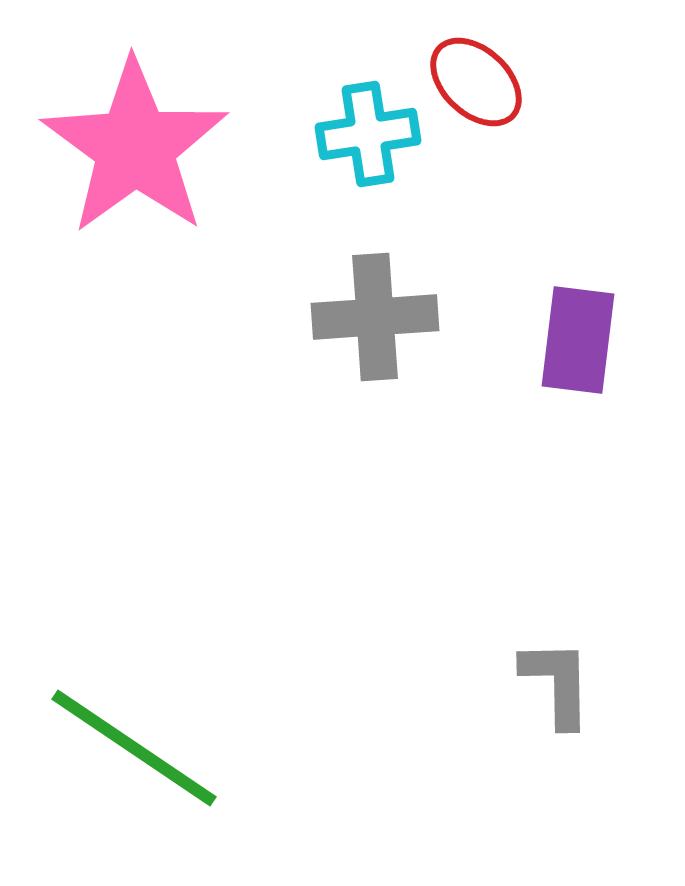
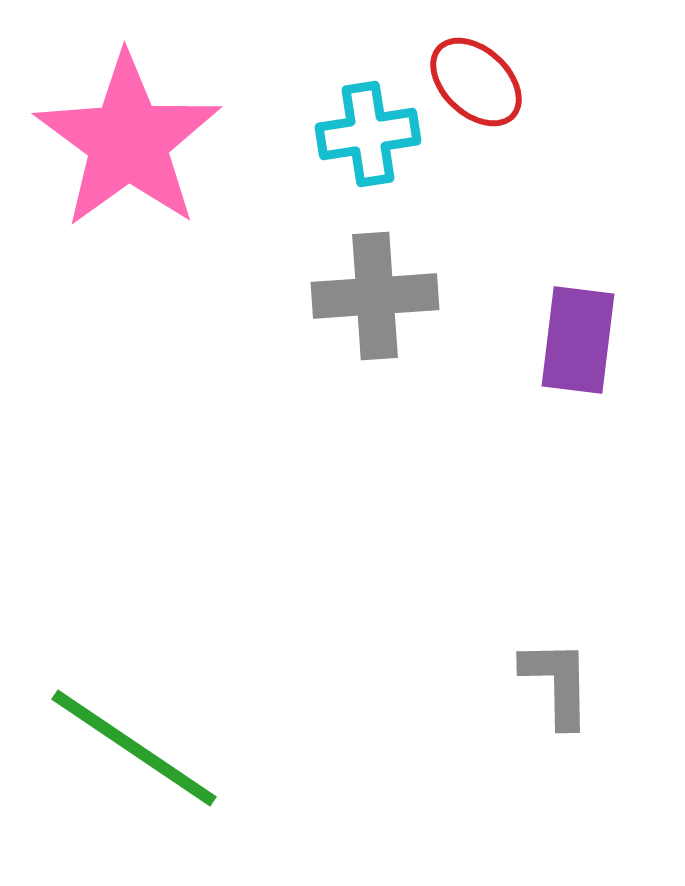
pink star: moved 7 px left, 6 px up
gray cross: moved 21 px up
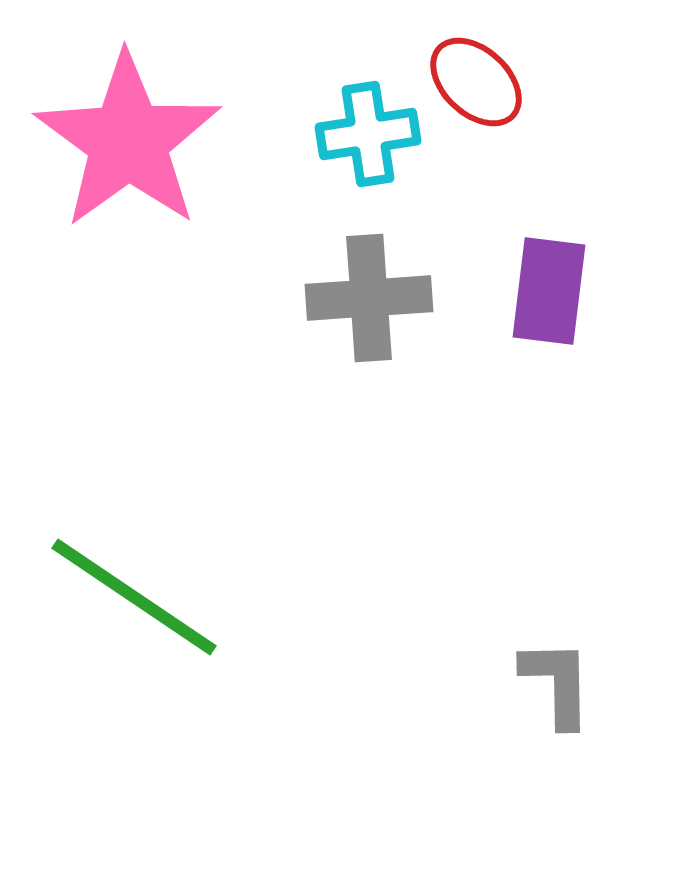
gray cross: moved 6 px left, 2 px down
purple rectangle: moved 29 px left, 49 px up
green line: moved 151 px up
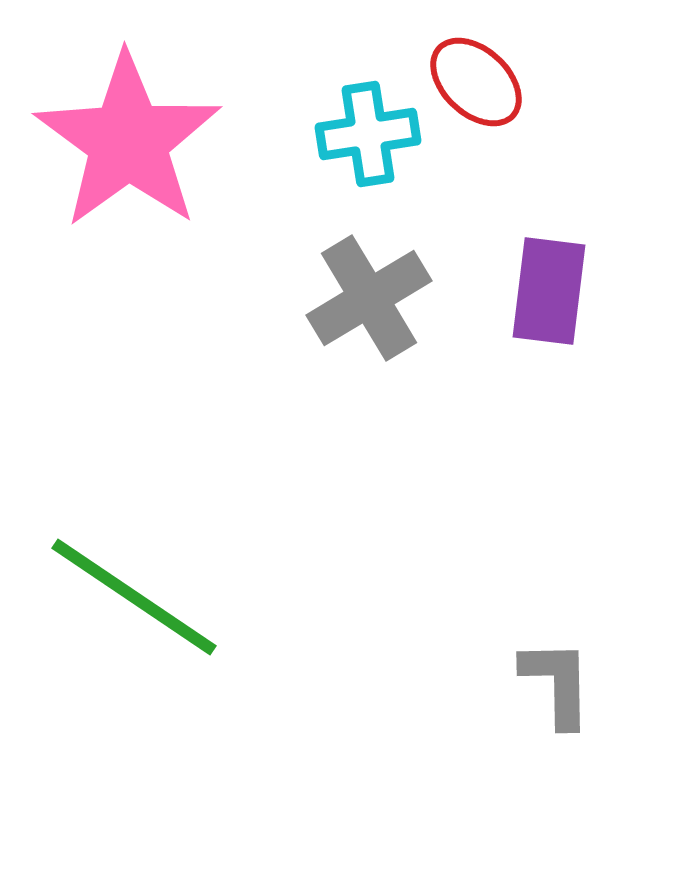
gray cross: rotated 27 degrees counterclockwise
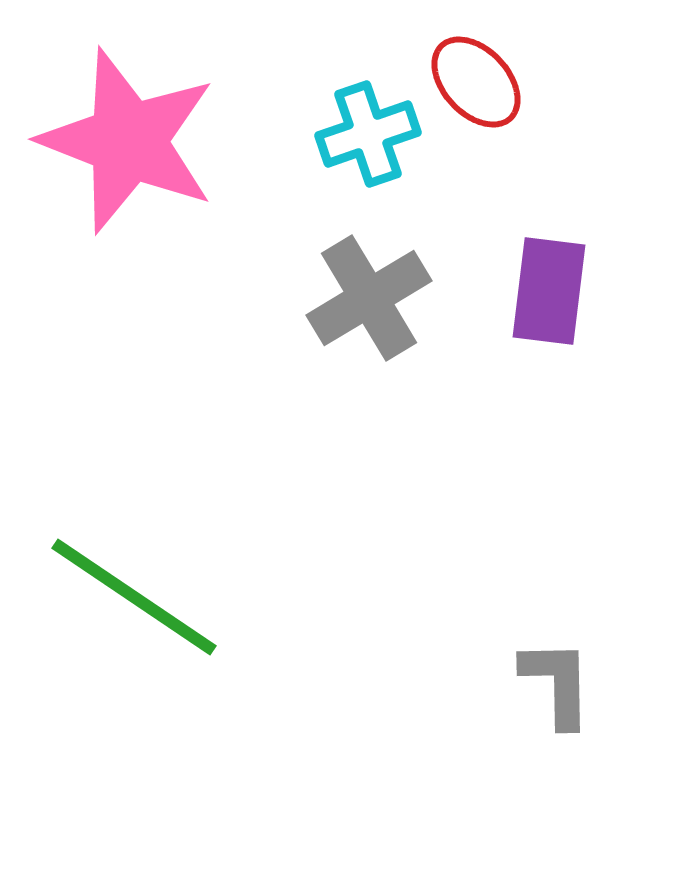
red ellipse: rotated 4 degrees clockwise
cyan cross: rotated 10 degrees counterclockwise
pink star: rotated 15 degrees counterclockwise
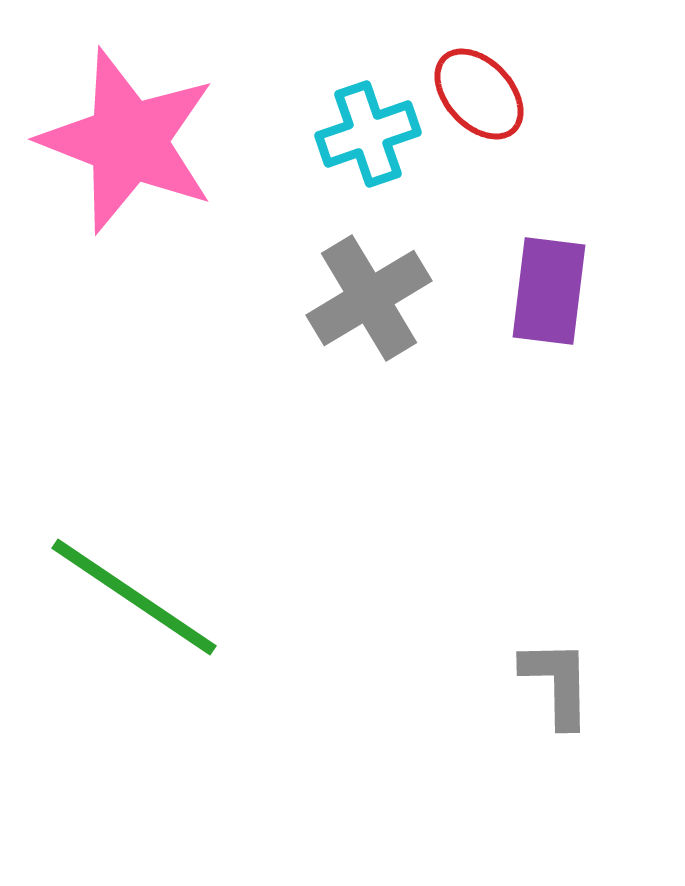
red ellipse: moved 3 px right, 12 px down
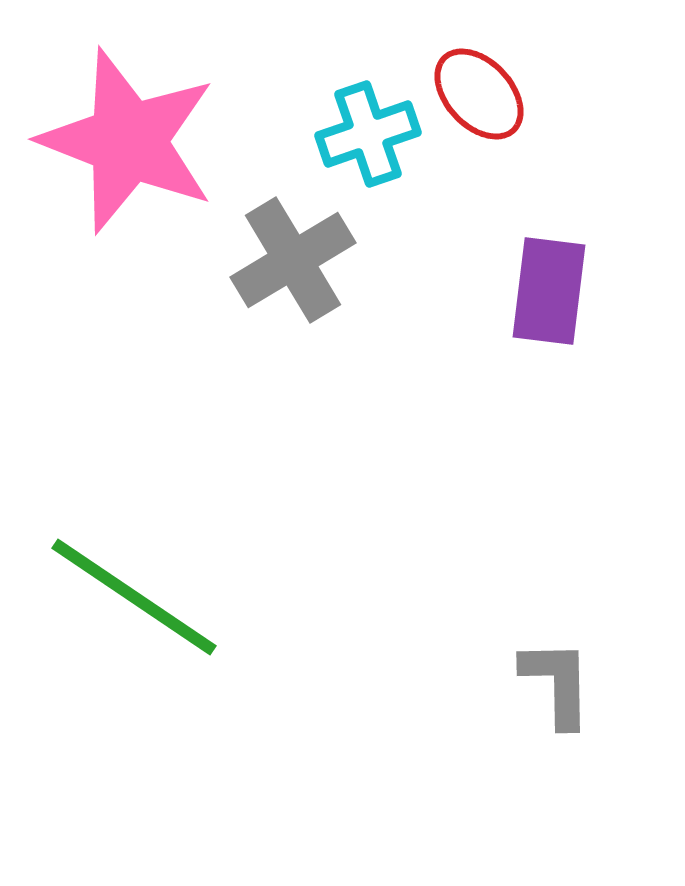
gray cross: moved 76 px left, 38 px up
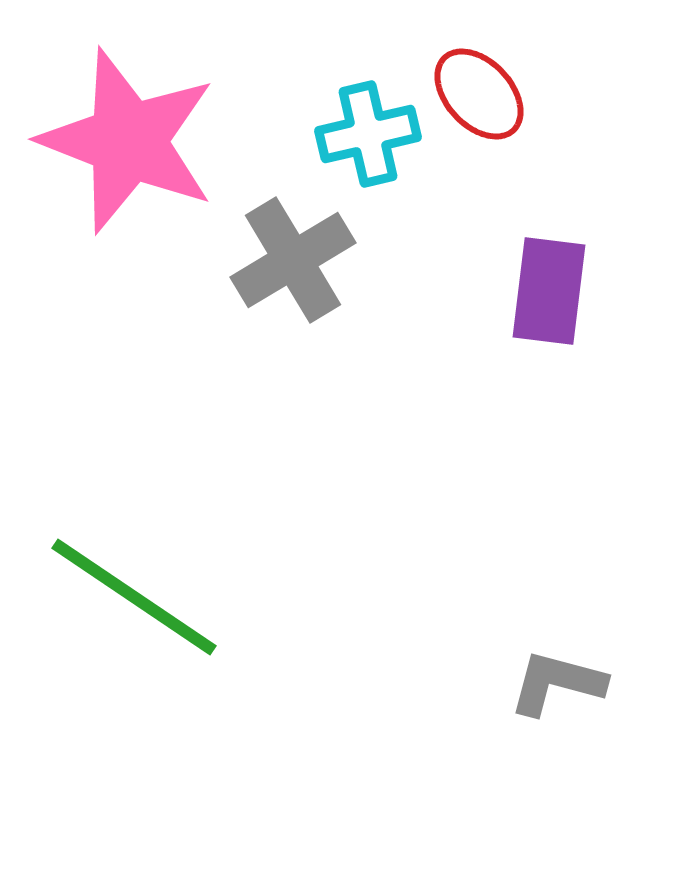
cyan cross: rotated 6 degrees clockwise
gray L-shape: rotated 74 degrees counterclockwise
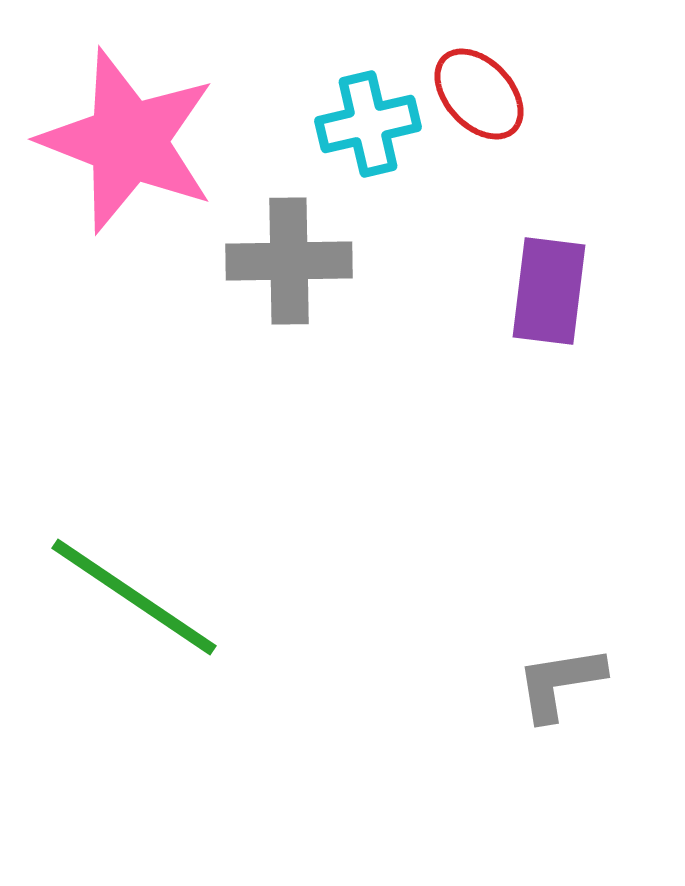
cyan cross: moved 10 px up
gray cross: moved 4 px left, 1 px down; rotated 30 degrees clockwise
gray L-shape: moved 3 px right; rotated 24 degrees counterclockwise
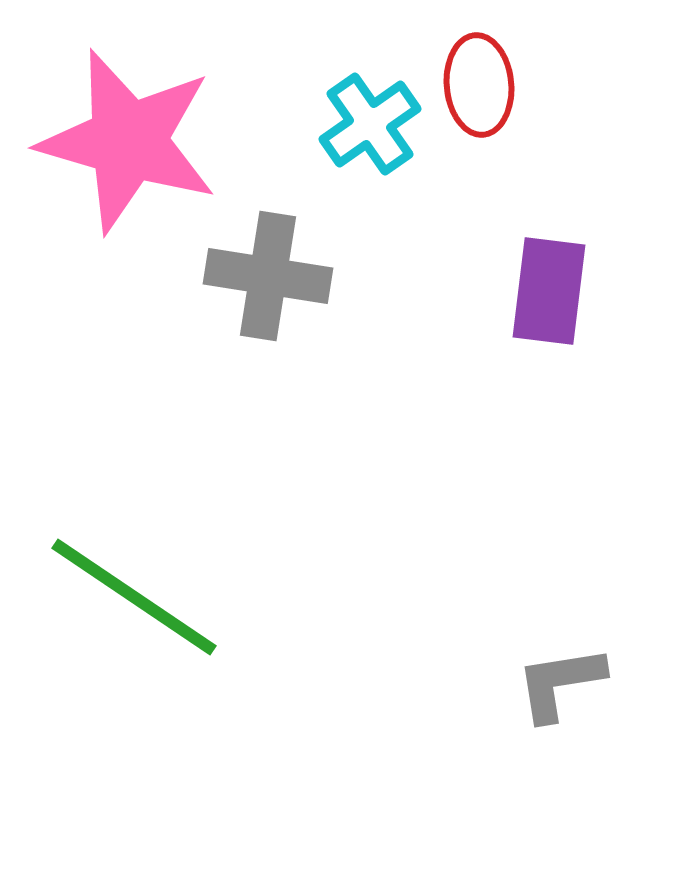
red ellipse: moved 9 px up; rotated 38 degrees clockwise
cyan cross: moved 2 px right; rotated 22 degrees counterclockwise
pink star: rotated 5 degrees counterclockwise
gray cross: moved 21 px left, 15 px down; rotated 10 degrees clockwise
